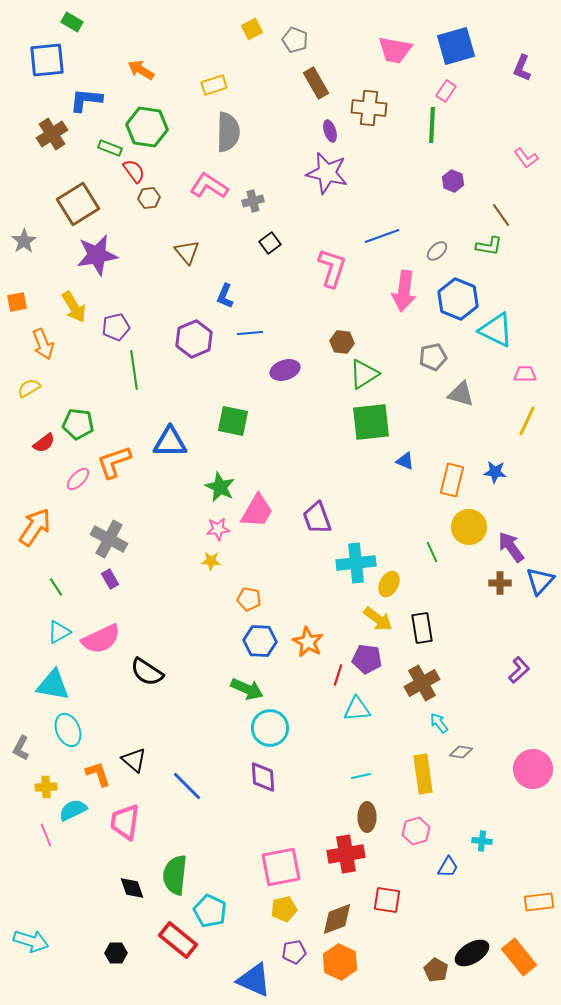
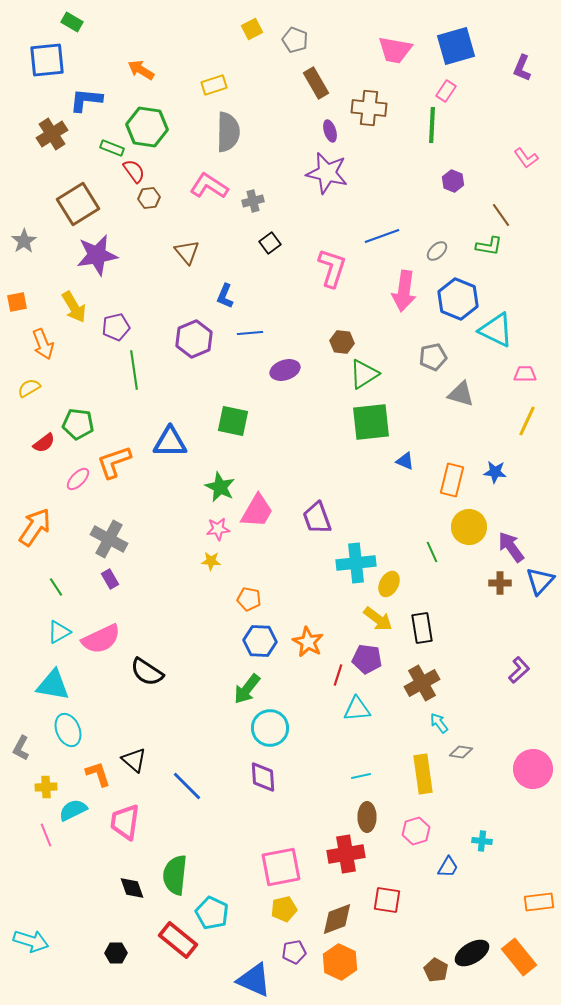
green rectangle at (110, 148): moved 2 px right
green arrow at (247, 689): rotated 104 degrees clockwise
cyan pentagon at (210, 911): moved 2 px right, 2 px down
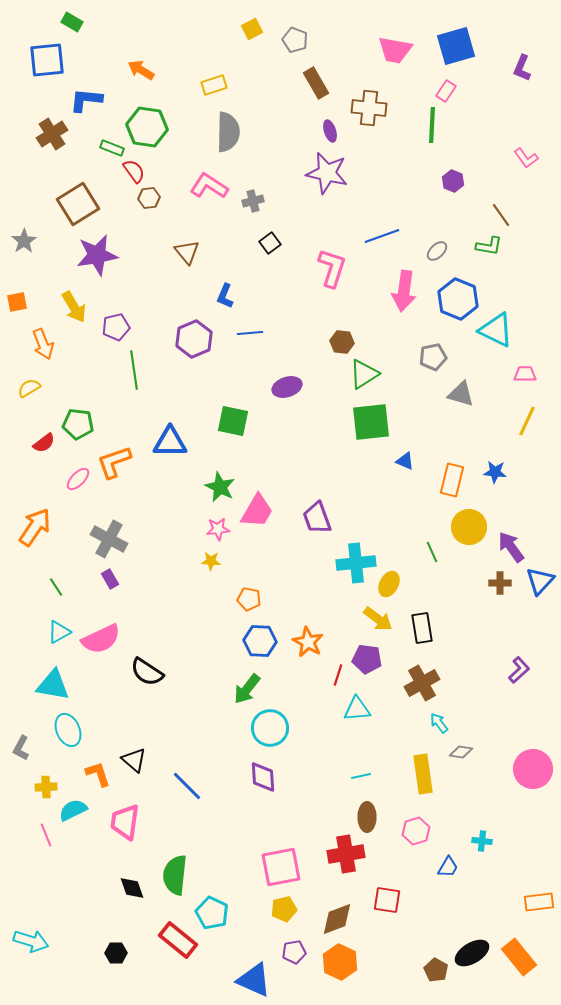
purple ellipse at (285, 370): moved 2 px right, 17 px down
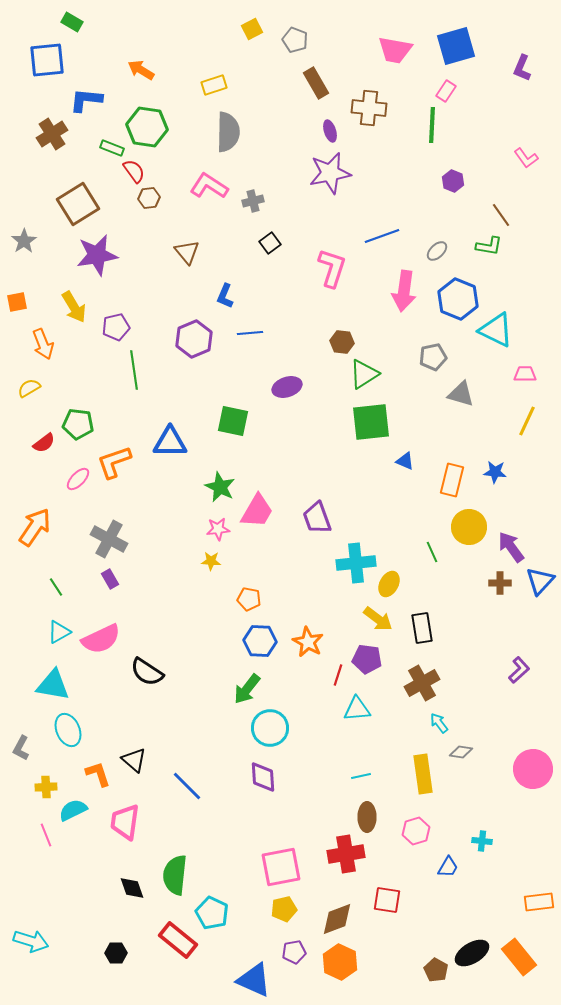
purple star at (327, 173): moved 3 px right; rotated 24 degrees counterclockwise
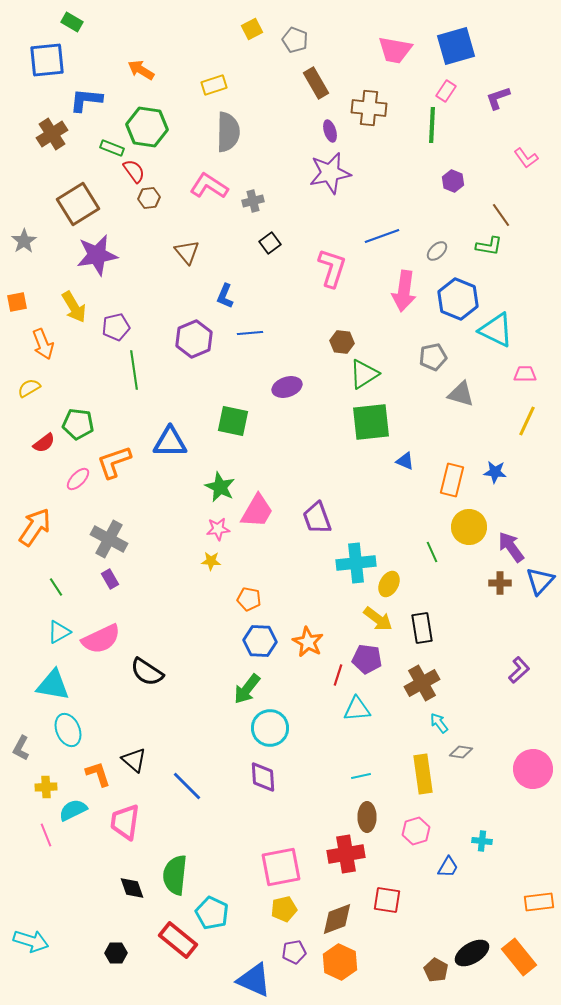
purple L-shape at (522, 68): moved 24 px left, 30 px down; rotated 48 degrees clockwise
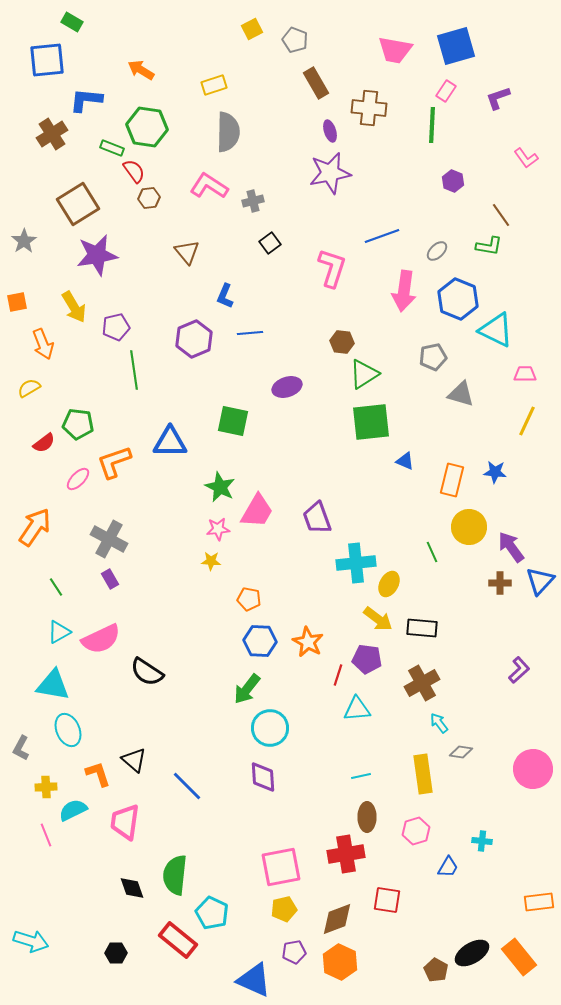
black rectangle at (422, 628): rotated 76 degrees counterclockwise
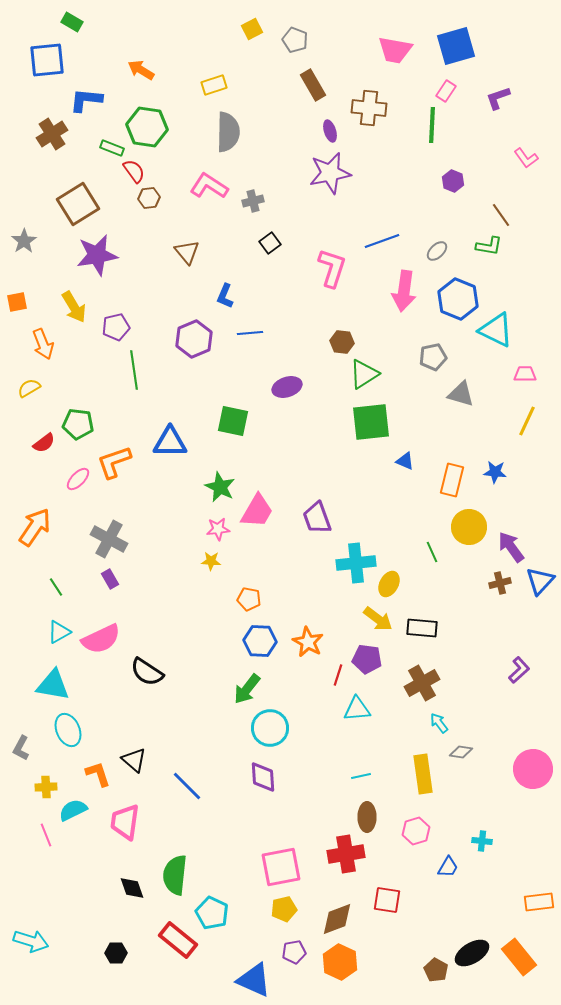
brown rectangle at (316, 83): moved 3 px left, 2 px down
blue line at (382, 236): moved 5 px down
brown cross at (500, 583): rotated 15 degrees counterclockwise
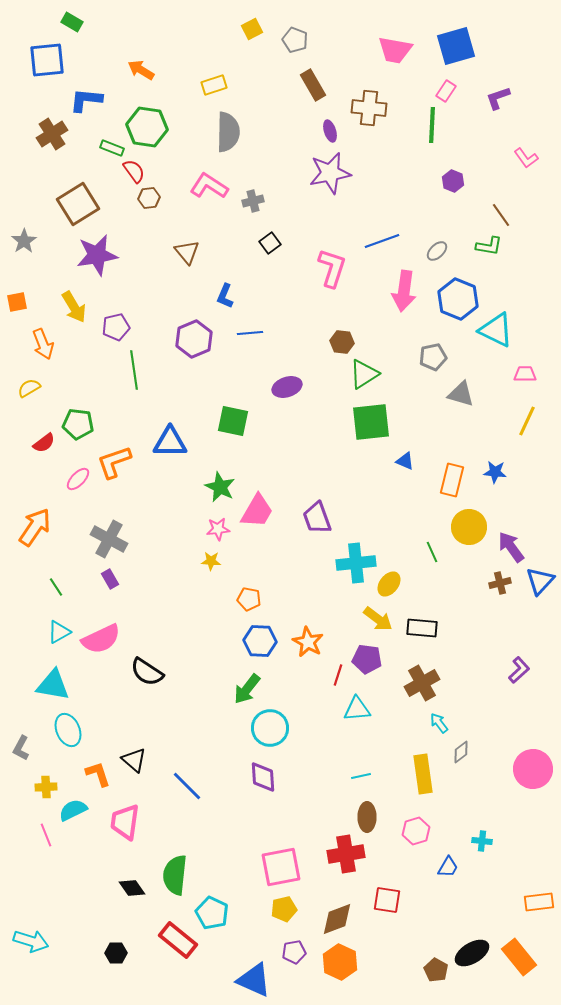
yellow ellipse at (389, 584): rotated 10 degrees clockwise
gray diamond at (461, 752): rotated 45 degrees counterclockwise
black diamond at (132, 888): rotated 16 degrees counterclockwise
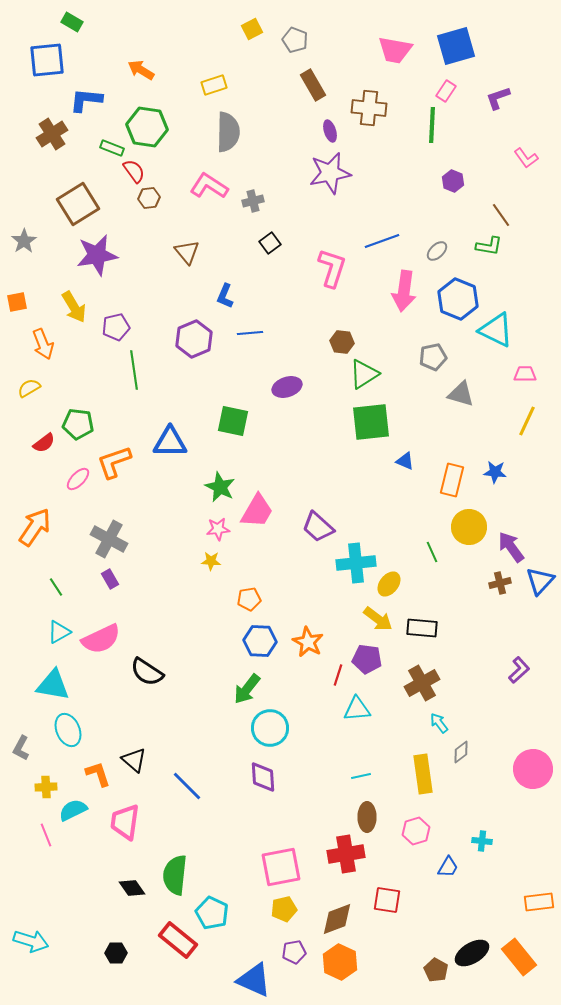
purple trapezoid at (317, 518): moved 1 px right, 9 px down; rotated 28 degrees counterclockwise
orange pentagon at (249, 599): rotated 20 degrees counterclockwise
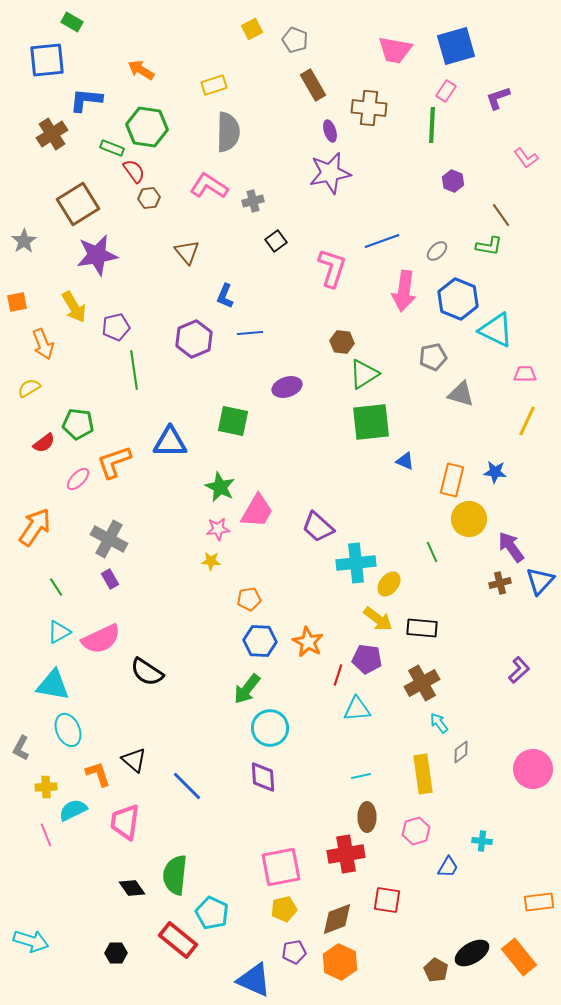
black square at (270, 243): moved 6 px right, 2 px up
yellow circle at (469, 527): moved 8 px up
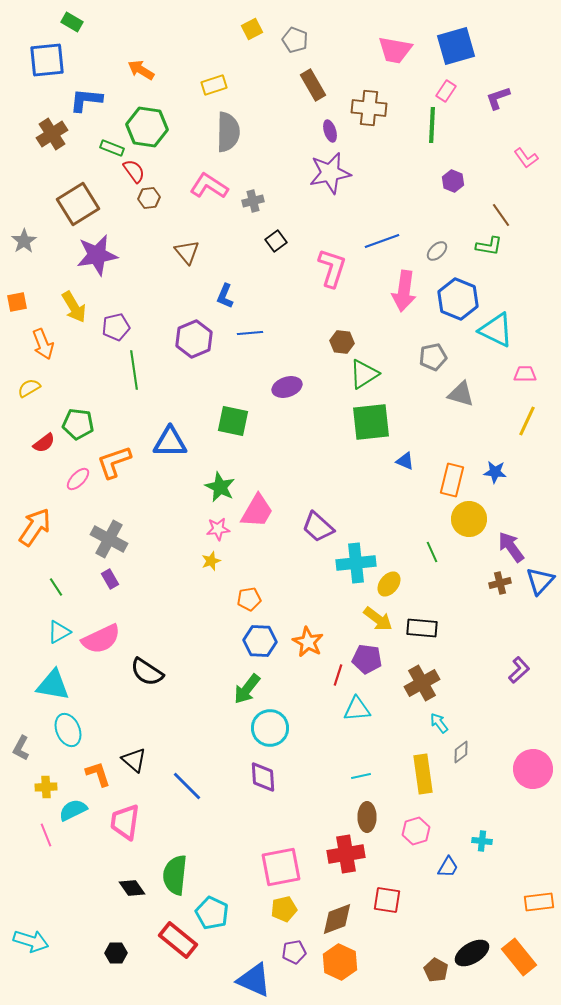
yellow star at (211, 561): rotated 24 degrees counterclockwise
